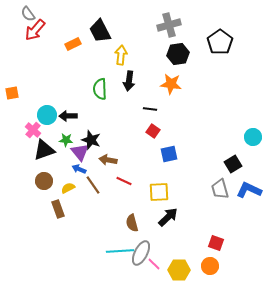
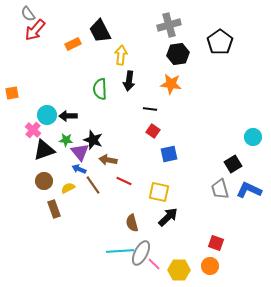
black star at (91, 140): moved 2 px right
yellow square at (159, 192): rotated 15 degrees clockwise
brown rectangle at (58, 209): moved 4 px left
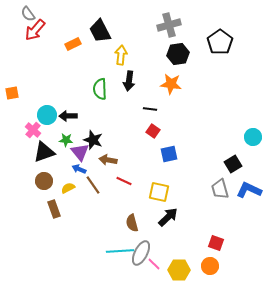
black triangle at (44, 150): moved 2 px down
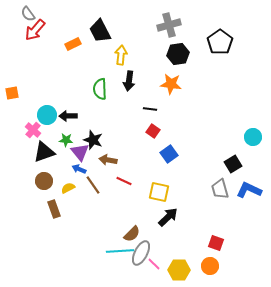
blue square at (169, 154): rotated 24 degrees counterclockwise
brown semicircle at (132, 223): moved 11 px down; rotated 120 degrees counterclockwise
